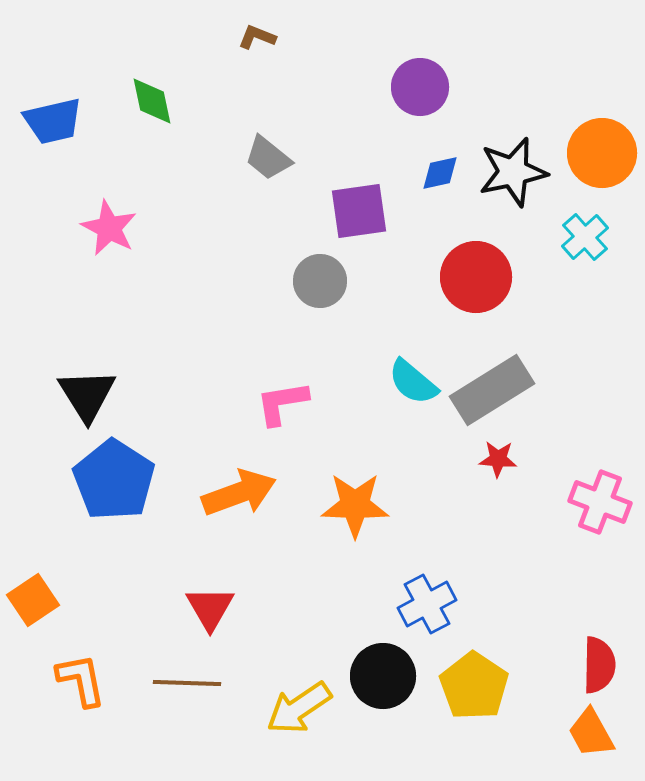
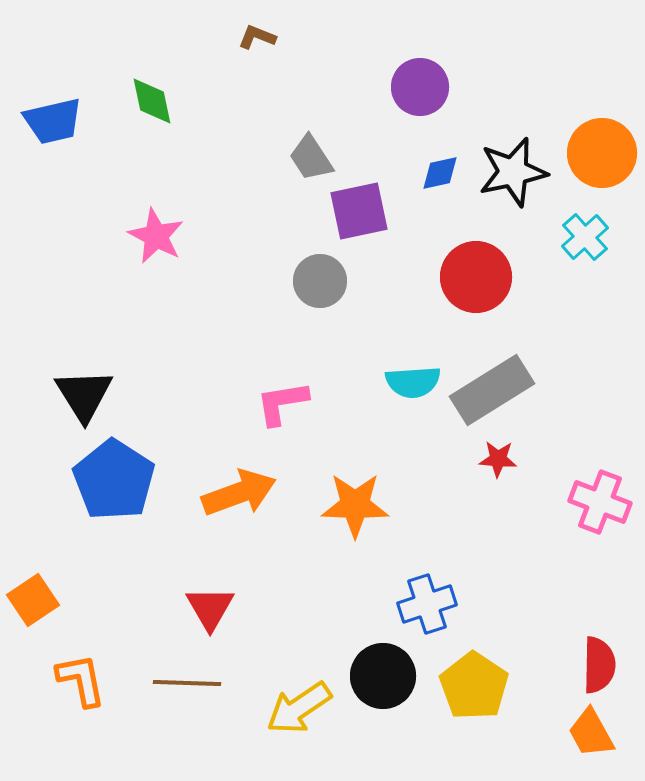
gray trapezoid: moved 43 px right; rotated 18 degrees clockwise
purple square: rotated 4 degrees counterclockwise
pink star: moved 47 px right, 8 px down
cyan semicircle: rotated 44 degrees counterclockwise
black triangle: moved 3 px left
blue cross: rotated 10 degrees clockwise
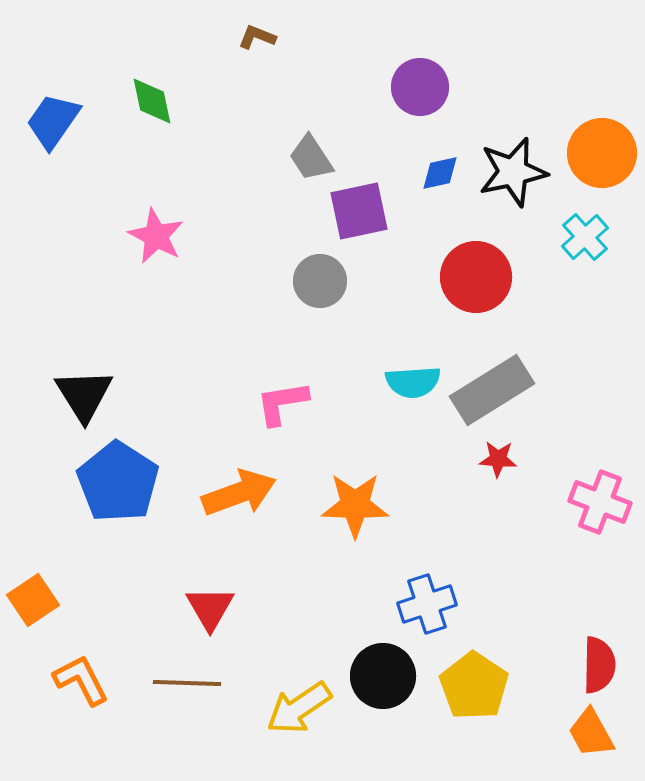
blue trapezoid: rotated 138 degrees clockwise
blue pentagon: moved 4 px right, 2 px down
orange L-shape: rotated 16 degrees counterclockwise
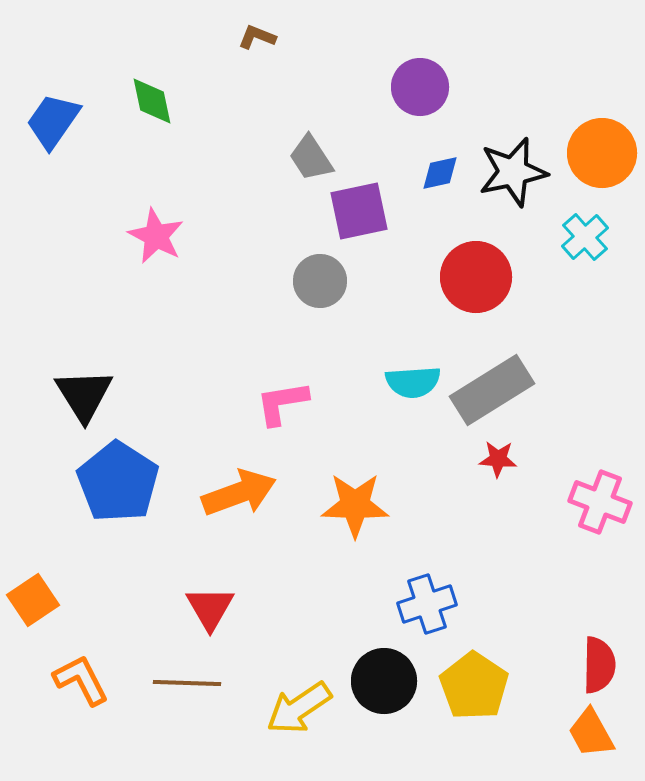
black circle: moved 1 px right, 5 px down
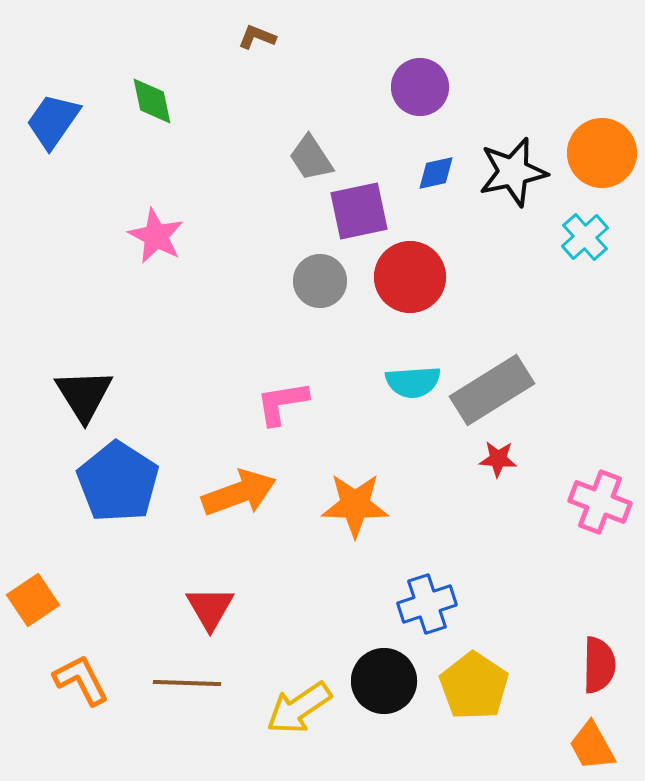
blue diamond: moved 4 px left
red circle: moved 66 px left
orange trapezoid: moved 1 px right, 13 px down
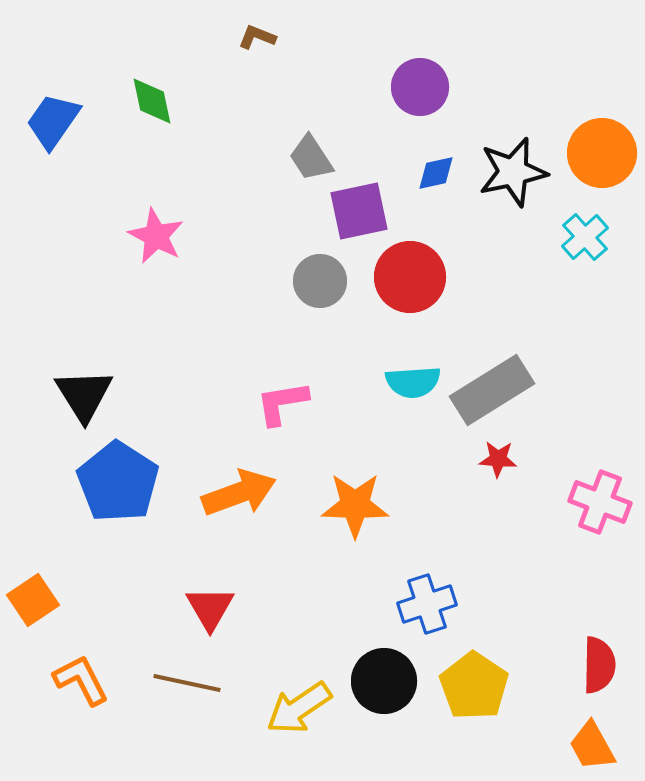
brown line: rotated 10 degrees clockwise
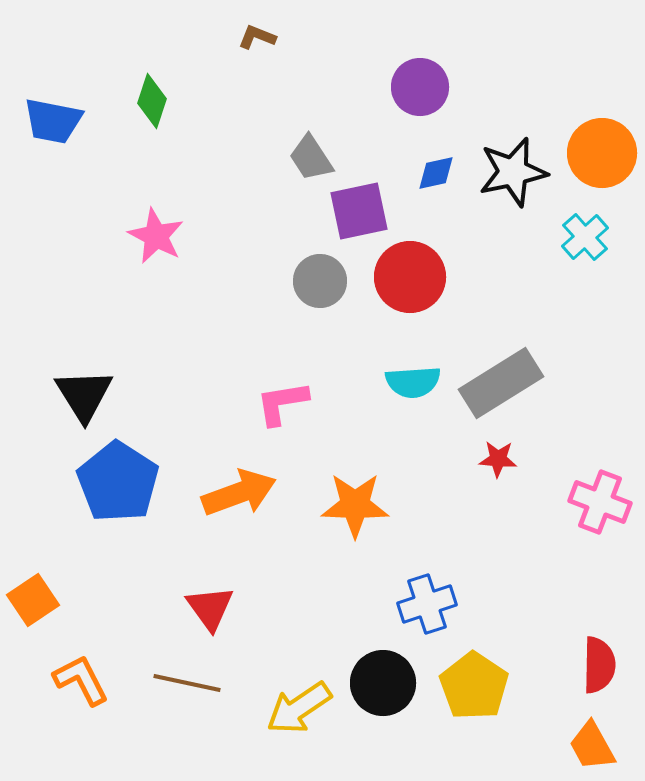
green diamond: rotated 30 degrees clockwise
blue trapezoid: rotated 114 degrees counterclockwise
gray rectangle: moved 9 px right, 7 px up
red triangle: rotated 6 degrees counterclockwise
black circle: moved 1 px left, 2 px down
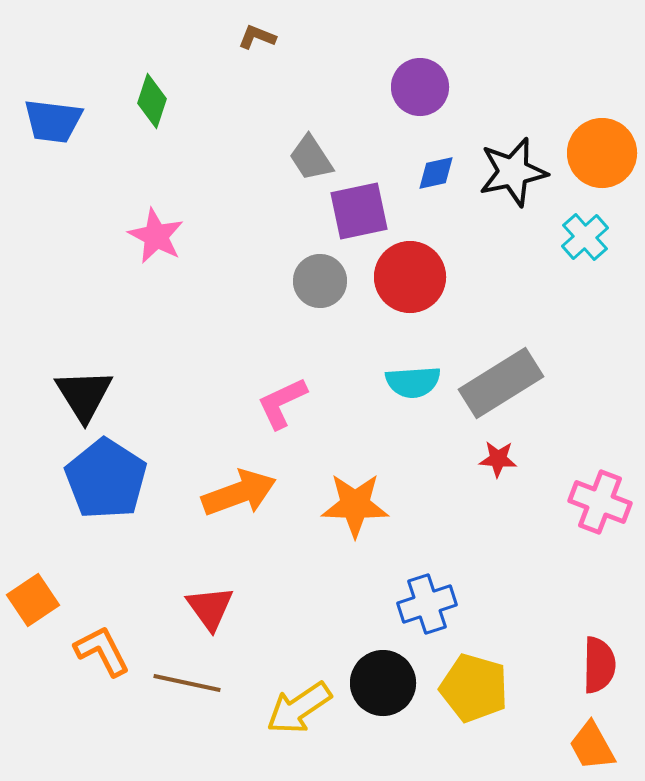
blue trapezoid: rotated 4 degrees counterclockwise
pink L-shape: rotated 16 degrees counterclockwise
blue pentagon: moved 12 px left, 3 px up
orange L-shape: moved 21 px right, 29 px up
yellow pentagon: moved 2 px down; rotated 18 degrees counterclockwise
